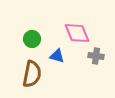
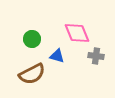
brown semicircle: rotated 52 degrees clockwise
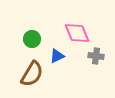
blue triangle: rotated 42 degrees counterclockwise
brown semicircle: rotated 32 degrees counterclockwise
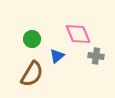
pink diamond: moved 1 px right, 1 px down
blue triangle: rotated 14 degrees counterclockwise
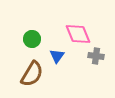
blue triangle: rotated 14 degrees counterclockwise
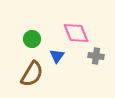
pink diamond: moved 2 px left, 1 px up
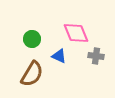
blue triangle: moved 2 px right; rotated 42 degrees counterclockwise
